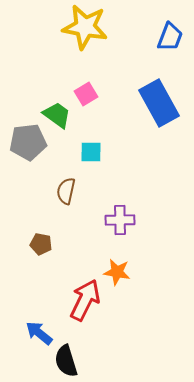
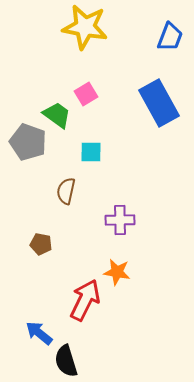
gray pentagon: rotated 27 degrees clockwise
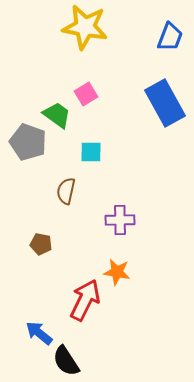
blue rectangle: moved 6 px right
black semicircle: rotated 16 degrees counterclockwise
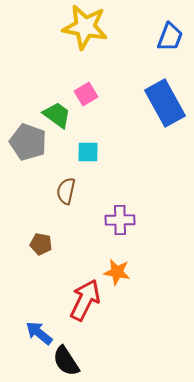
cyan square: moved 3 px left
